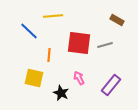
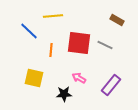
gray line: rotated 42 degrees clockwise
orange line: moved 2 px right, 5 px up
pink arrow: rotated 32 degrees counterclockwise
black star: moved 3 px right, 1 px down; rotated 28 degrees counterclockwise
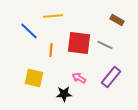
purple rectangle: moved 8 px up
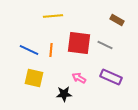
blue line: moved 19 px down; rotated 18 degrees counterclockwise
purple rectangle: rotated 75 degrees clockwise
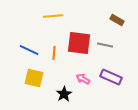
gray line: rotated 14 degrees counterclockwise
orange line: moved 3 px right, 3 px down
pink arrow: moved 4 px right, 1 px down
black star: rotated 28 degrees counterclockwise
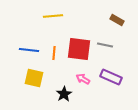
red square: moved 6 px down
blue line: rotated 18 degrees counterclockwise
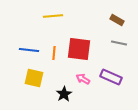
gray line: moved 14 px right, 2 px up
